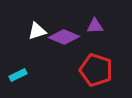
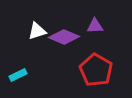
red pentagon: rotated 12 degrees clockwise
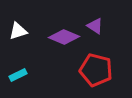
purple triangle: rotated 36 degrees clockwise
white triangle: moved 19 px left
red pentagon: rotated 16 degrees counterclockwise
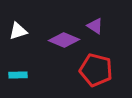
purple diamond: moved 3 px down
cyan rectangle: rotated 24 degrees clockwise
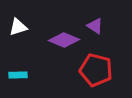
white triangle: moved 4 px up
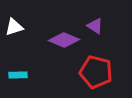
white triangle: moved 4 px left
red pentagon: moved 2 px down
